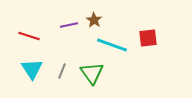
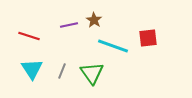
cyan line: moved 1 px right, 1 px down
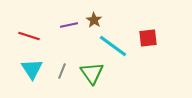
cyan line: rotated 16 degrees clockwise
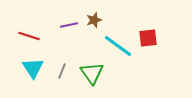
brown star: rotated 21 degrees clockwise
cyan line: moved 5 px right
cyan triangle: moved 1 px right, 1 px up
